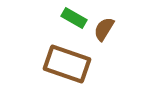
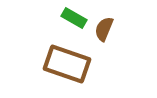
brown semicircle: rotated 10 degrees counterclockwise
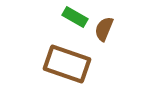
green rectangle: moved 1 px right, 1 px up
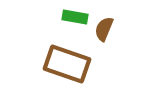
green rectangle: rotated 20 degrees counterclockwise
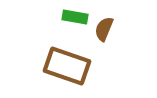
brown rectangle: moved 2 px down
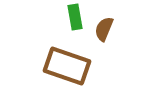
green rectangle: rotated 70 degrees clockwise
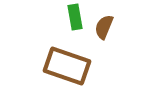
brown semicircle: moved 2 px up
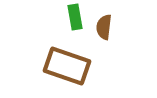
brown semicircle: rotated 15 degrees counterclockwise
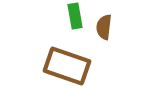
green rectangle: moved 1 px up
